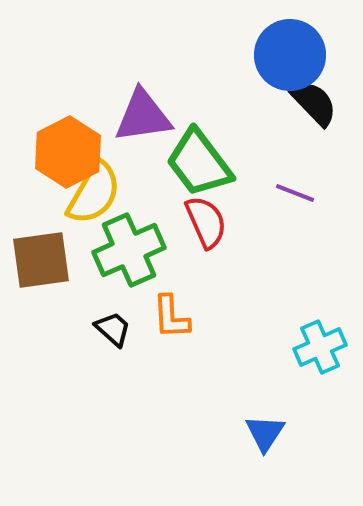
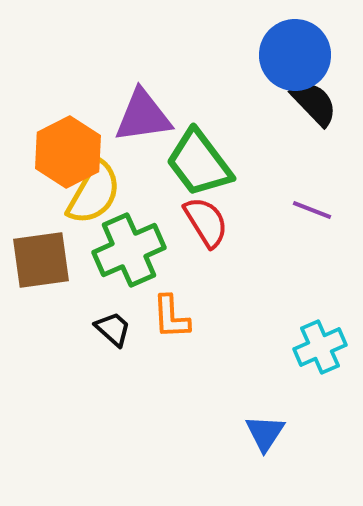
blue circle: moved 5 px right
purple line: moved 17 px right, 17 px down
red semicircle: rotated 8 degrees counterclockwise
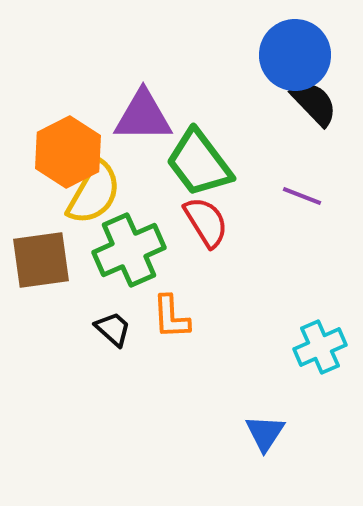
purple triangle: rotated 8 degrees clockwise
purple line: moved 10 px left, 14 px up
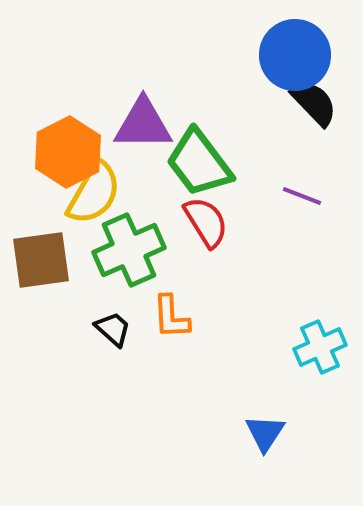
purple triangle: moved 8 px down
